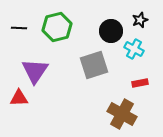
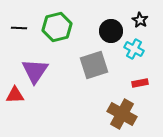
black star: rotated 21 degrees counterclockwise
red triangle: moved 4 px left, 3 px up
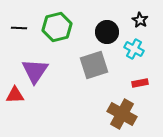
black circle: moved 4 px left, 1 px down
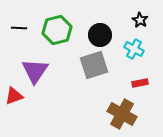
green hexagon: moved 3 px down
black circle: moved 7 px left, 3 px down
red triangle: moved 1 px left, 1 px down; rotated 18 degrees counterclockwise
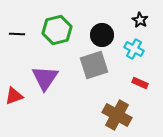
black line: moved 2 px left, 6 px down
black circle: moved 2 px right
purple triangle: moved 10 px right, 7 px down
red rectangle: rotated 35 degrees clockwise
brown cross: moved 5 px left, 1 px down
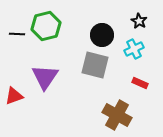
black star: moved 1 px left, 1 px down
green hexagon: moved 11 px left, 4 px up
cyan cross: rotated 36 degrees clockwise
gray square: moved 1 px right; rotated 32 degrees clockwise
purple triangle: moved 1 px up
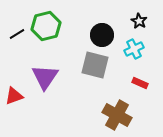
black line: rotated 35 degrees counterclockwise
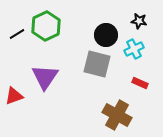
black star: rotated 21 degrees counterclockwise
green hexagon: rotated 12 degrees counterclockwise
black circle: moved 4 px right
gray square: moved 2 px right, 1 px up
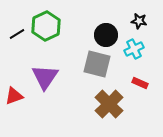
brown cross: moved 8 px left, 11 px up; rotated 16 degrees clockwise
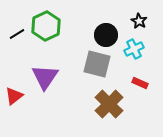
black star: rotated 21 degrees clockwise
red triangle: rotated 18 degrees counterclockwise
